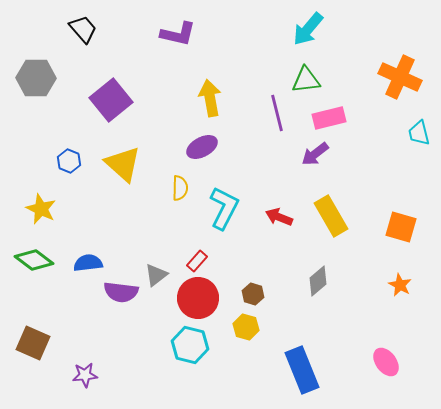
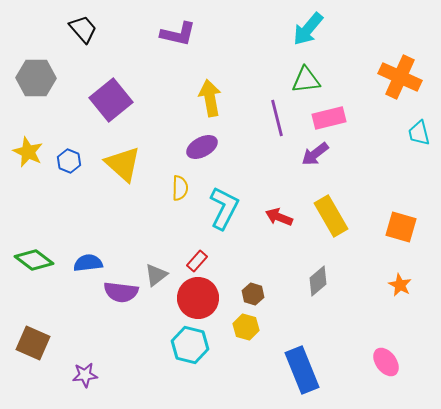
purple line: moved 5 px down
yellow star: moved 13 px left, 57 px up
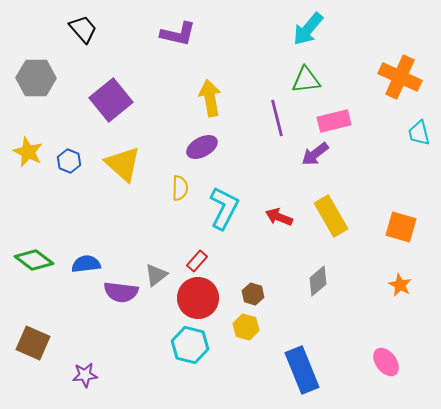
pink rectangle: moved 5 px right, 3 px down
blue semicircle: moved 2 px left, 1 px down
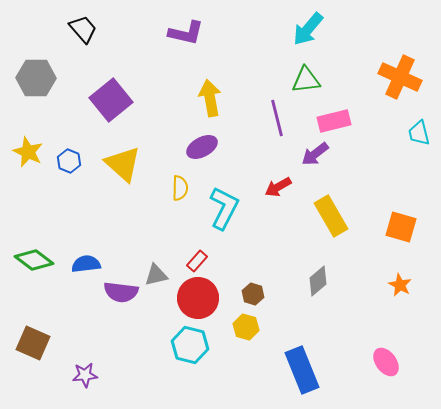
purple L-shape: moved 8 px right, 1 px up
red arrow: moved 1 px left, 30 px up; rotated 52 degrees counterclockwise
gray triangle: rotated 25 degrees clockwise
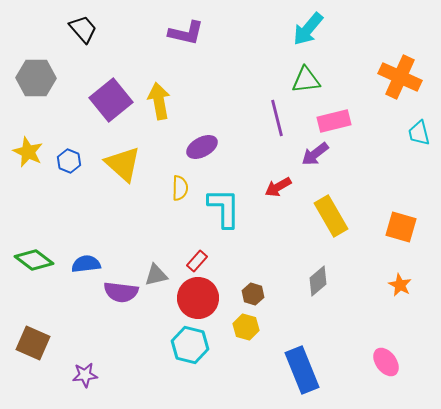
yellow arrow: moved 51 px left, 3 px down
cyan L-shape: rotated 27 degrees counterclockwise
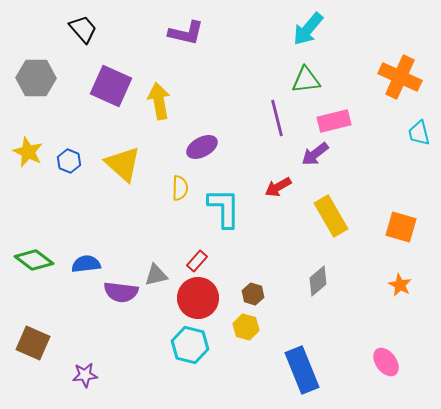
purple square: moved 14 px up; rotated 27 degrees counterclockwise
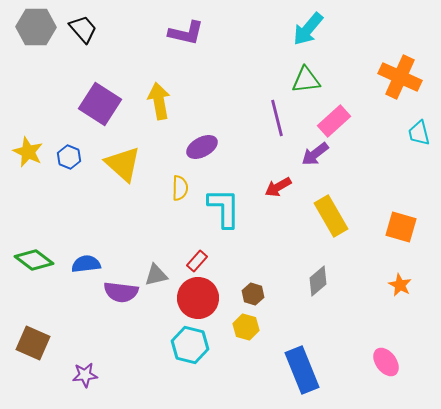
gray hexagon: moved 51 px up
purple square: moved 11 px left, 18 px down; rotated 9 degrees clockwise
pink rectangle: rotated 28 degrees counterclockwise
blue hexagon: moved 4 px up
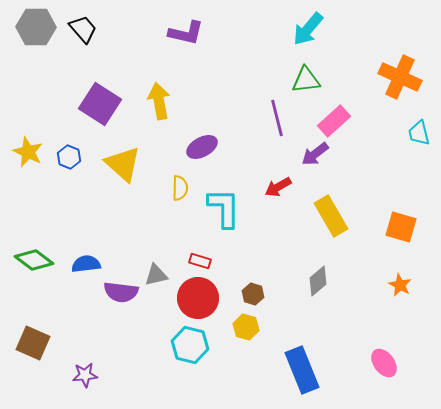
red rectangle: moved 3 px right; rotated 65 degrees clockwise
pink ellipse: moved 2 px left, 1 px down
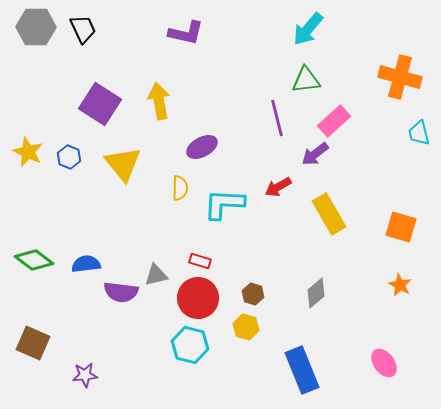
black trapezoid: rotated 16 degrees clockwise
orange cross: rotated 9 degrees counterclockwise
yellow triangle: rotated 9 degrees clockwise
cyan L-shape: moved 4 px up; rotated 87 degrees counterclockwise
yellow rectangle: moved 2 px left, 2 px up
gray diamond: moved 2 px left, 12 px down
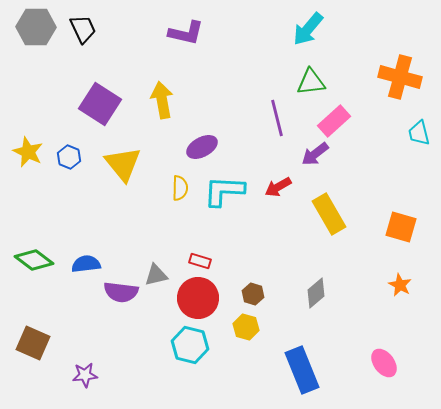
green triangle: moved 5 px right, 2 px down
yellow arrow: moved 3 px right, 1 px up
cyan L-shape: moved 13 px up
